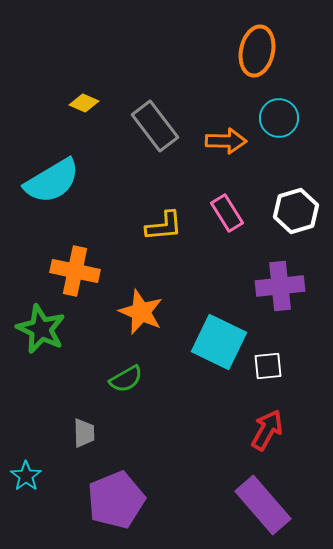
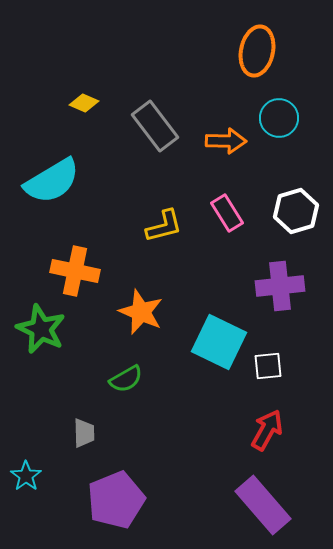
yellow L-shape: rotated 9 degrees counterclockwise
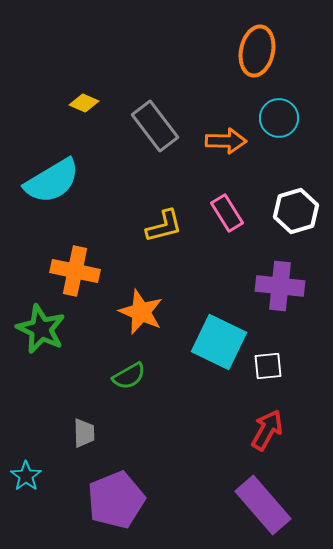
purple cross: rotated 12 degrees clockwise
green semicircle: moved 3 px right, 3 px up
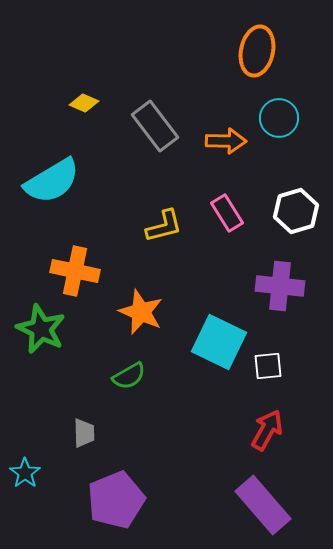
cyan star: moved 1 px left, 3 px up
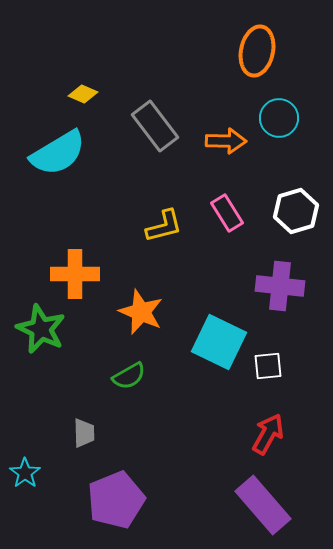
yellow diamond: moved 1 px left, 9 px up
cyan semicircle: moved 6 px right, 28 px up
orange cross: moved 3 px down; rotated 12 degrees counterclockwise
red arrow: moved 1 px right, 4 px down
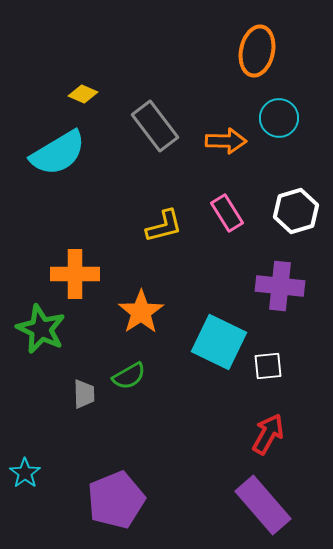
orange star: rotated 15 degrees clockwise
gray trapezoid: moved 39 px up
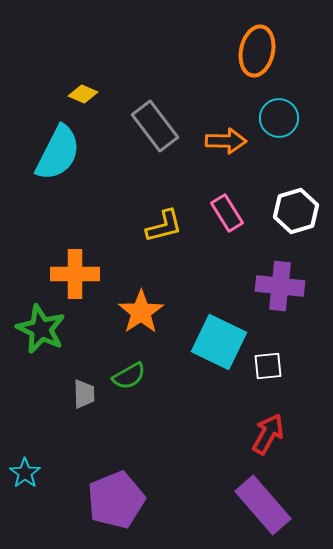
cyan semicircle: rotated 32 degrees counterclockwise
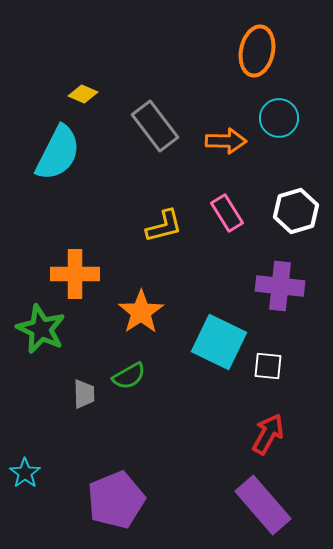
white square: rotated 12 degrees clockwise
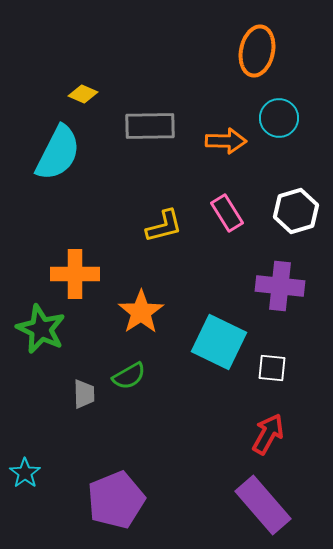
gray rectangle: moved 5 px left; rotated 54 degrees counterclockwise
white square: moved 4 px right, 2 px down
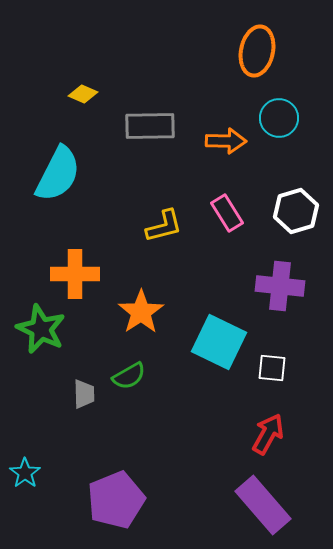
cyan semicircle: moved 21 px down
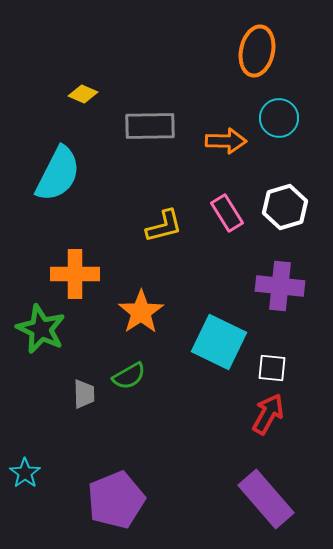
white hexagon: moved 11 px left, 4 px up
red arrow: moved 20 px up
purple rectangle: moved 3 px right, 6 px up
